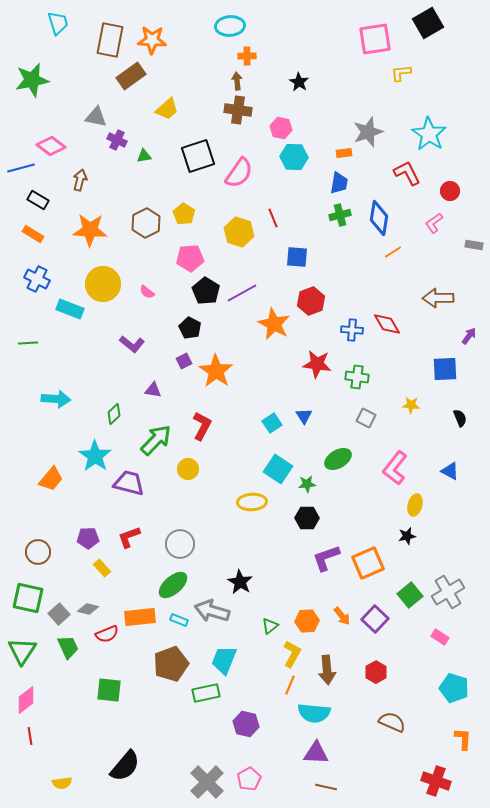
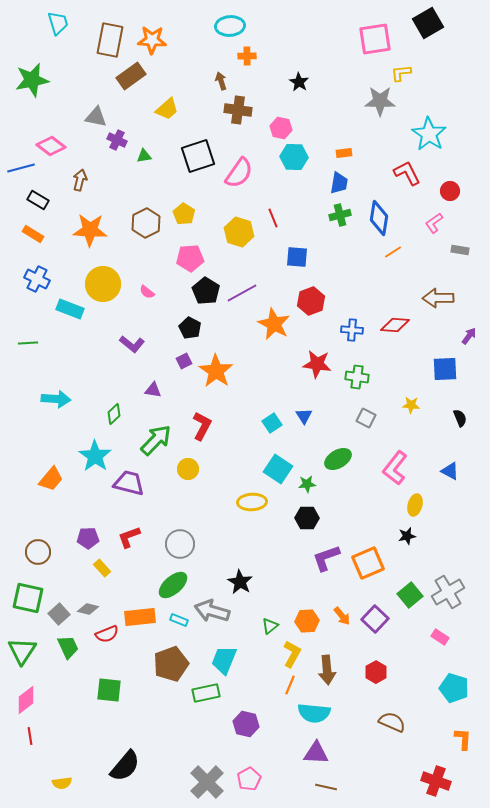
brown arrow at (237, 81): moved 16 px left; rotated 12 degrees counterclockwise
gray star at (368, 132): moved 12 px right, 31 px up; rotated 20 degrees clockwise
gray rectangle at (474, 245): moved 14 px left, 5 px down
red diamond at (387, 324): moved 8 px right, 1 px down; rotated 56 degrees counterclockwise
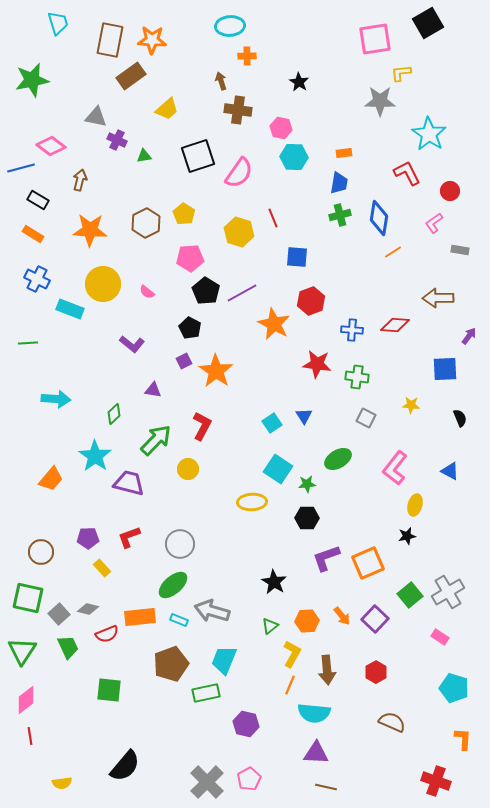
brown circle at (38, 552): moved 3 px right
black star at (240, 582): moved 34 px right
